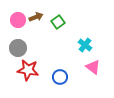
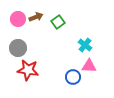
pink circle: moved 1 px up
pink triangle: moved 4 px left, 1 px up; rotated 35 degrees counterclockwise
blue circle: moved 13 px right
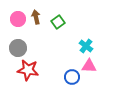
brown arrow: rotated 80 degrees counterclockwise
cyan cross: moved 1 px right, 1 px down
blue circle: moved 1 px left
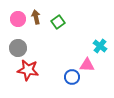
cyan cross: moved 14 px right
pink triangle: moved 2 px left, 1 px up
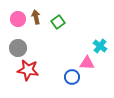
pink triangle: moved 2 px up
